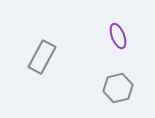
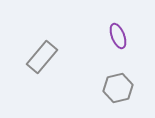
gray rectangle: rotated 12 degrees clockwise
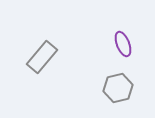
purple ellipse: moved 5 px right, 8 px down
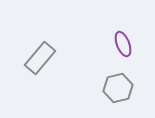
gray rectangle: moved 2 px left, 1 px down
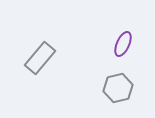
purple ellipse: rotated 45 degrees clockwise
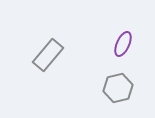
gray rectangle: moved 8 px right, 3 px up
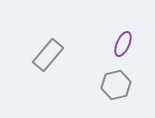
gray hexagon: moved 2 px left, 3 px up
